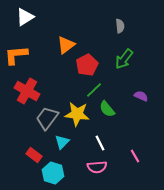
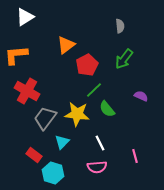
gray trapezoid: moved 2 px left
pink line: rotated 16 degrees clockwise
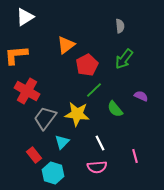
green semicircle: moved 8 px right
red rectangle: rotated 14 degrees clockwise
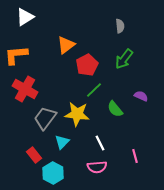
red cross: moved 2 px left, 2 px up
cyan hexagon: rotated 10 degrees clockwise
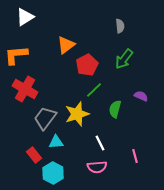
green semicircle: rotated 54 degrees clockwise
yellow star: rotated 25 degrees counterclockwise
cyan triangle: moved 6 px left; rotated 42 degrees clockwise
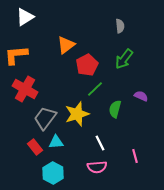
green line: moved 1 px right, 1 px up
red rectangle: moved 1 px right, 8 px up
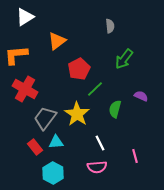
gray semicircle: moved 10 px left
orange triangle: moved 9 px left, 4 px up
red pentagon: moved 8 px left, 4 px down
yellow star: rotated 20 degrees counterclockwise
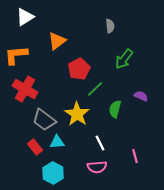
gray trapezoid: moved 1 px left, 2 px down; rotated 90 degrees counterclockwise
cyan triangle: moved 1 px right
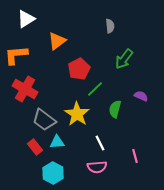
white triangle: moved 1 px right, 2 px down
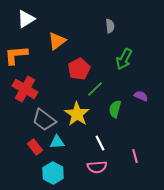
green arrow: rotated 10 degrees counterclockwise
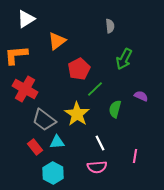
pink line: rotated 24 degrees clockwise
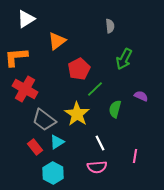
orange L-shape: moved 2 px down
cyan triangle: rotated 28 degrees counterclockwise
